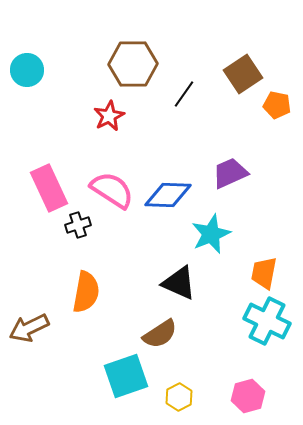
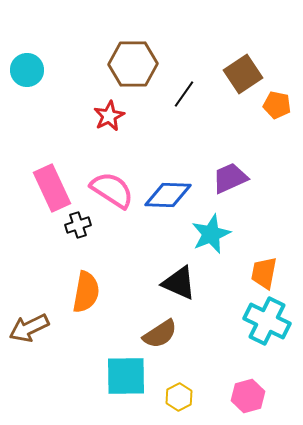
purple trapezoid: moved 5 px down
pink rectangle: moved 3 px right
cyan square: rotated 18 degrees clockwise
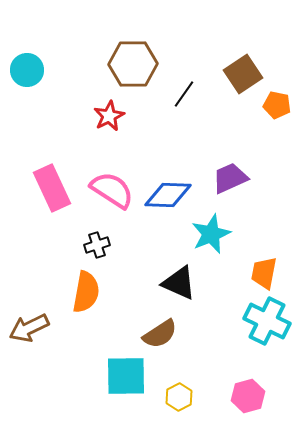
black cross: moved 19 px right, 20 px down
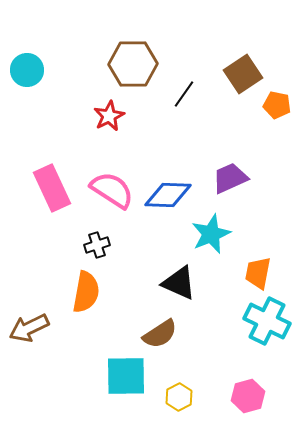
orange trapezoid: moved 6 px left
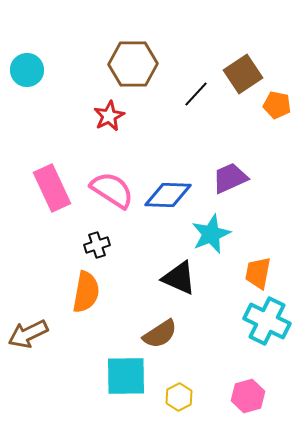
black line: moved 12 px right; rotated 8 degrees clockwise
black triangle: moved 5 px up
brown arrow: moved 1 px left, 6 px down
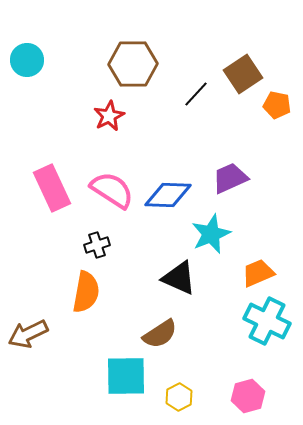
cyan circle: moved 10 px up
orange trapezoid: rotated 56 degrees clockwise
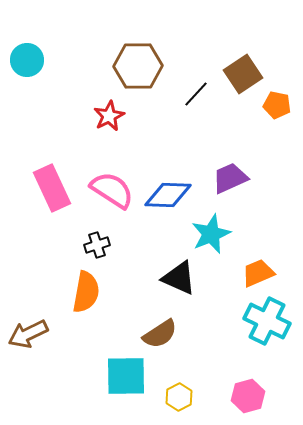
brown hexagon: moved 5 px right, 2 px down
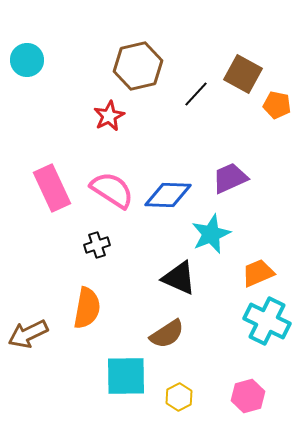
brown hexagon: rotated 12 degrees counterclockwise
brown square: rotated 27 degrees counterclockwise
orange semicircle: moved 1 px right, 16 px down
brown semicircle: moved 7 px right
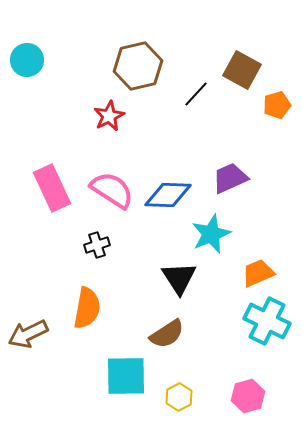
brown square: moved 1 px left, 4 px up
orange pentagon: rotated 28 degrees counterclockwise
black triangle: rotated 33 degrees clockwise
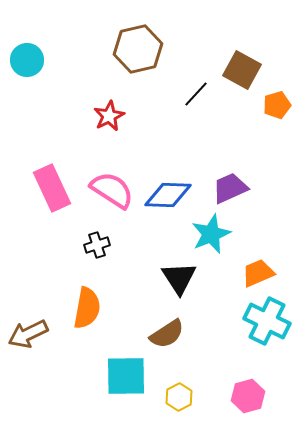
brown hexagon: moved 17 px up
purple trapezoid: moved 10 px down
